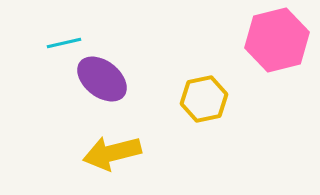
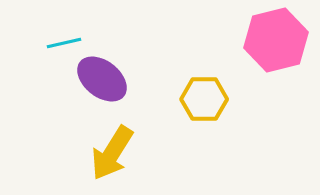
pink hexagon: moved 1 px left
yellow hexagon: rotated 12 degrees clockwise
yellow arrow: rotated 44 degrees counterclockwise
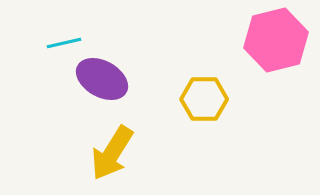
purple ellipse: rotated 9 degrees counterclockwise
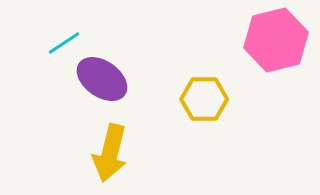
cyan line: rotated 20 degrees counterclockwise
purple ellipse: rotated 6 degrees clockwise
yellow arrow: moved 2 px left; rotated 18 degrees counterclockwise
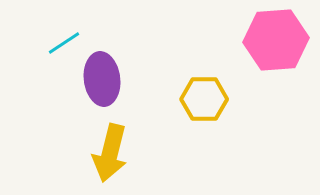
pink hexagon: rotated 10 degrees clockwise
purple ellipse: rotated 48 degrees clockwise
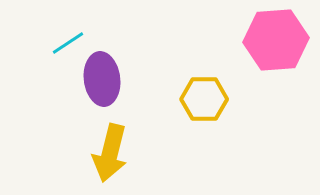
cyan line: moved 4 px right
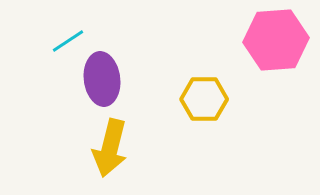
cyan line: moved 2 px up
yellow arrow: moved 5 px up
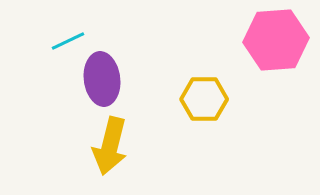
cyan line: rotated 8 degrees clockwise
yellow arrow: moved 2 px up
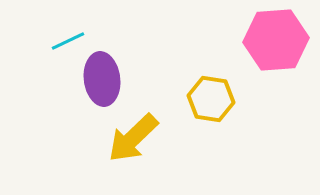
yellow hexagon: moved 7 px right; rotated 9 degrees clockwise
yellow arrow: moved 23 px right, 8 px up; rotated 32 degrees clockwise
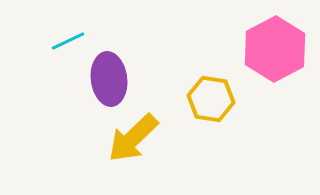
pink hexagon: moved 1 px left, 9 px down; rotated 24 degrees counterclockwise
purple ellipse: moved 7 px right
